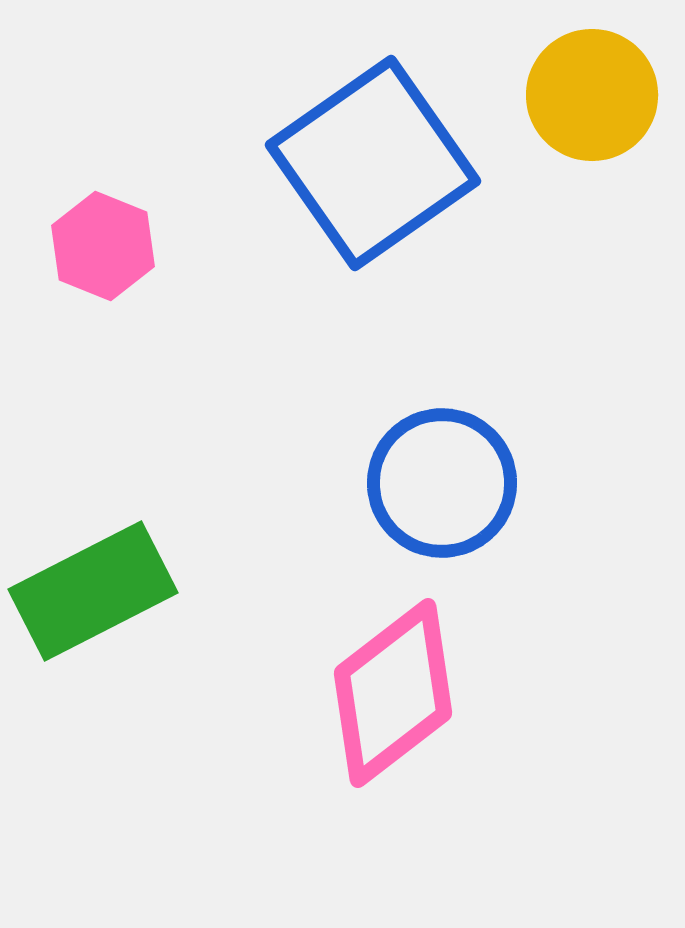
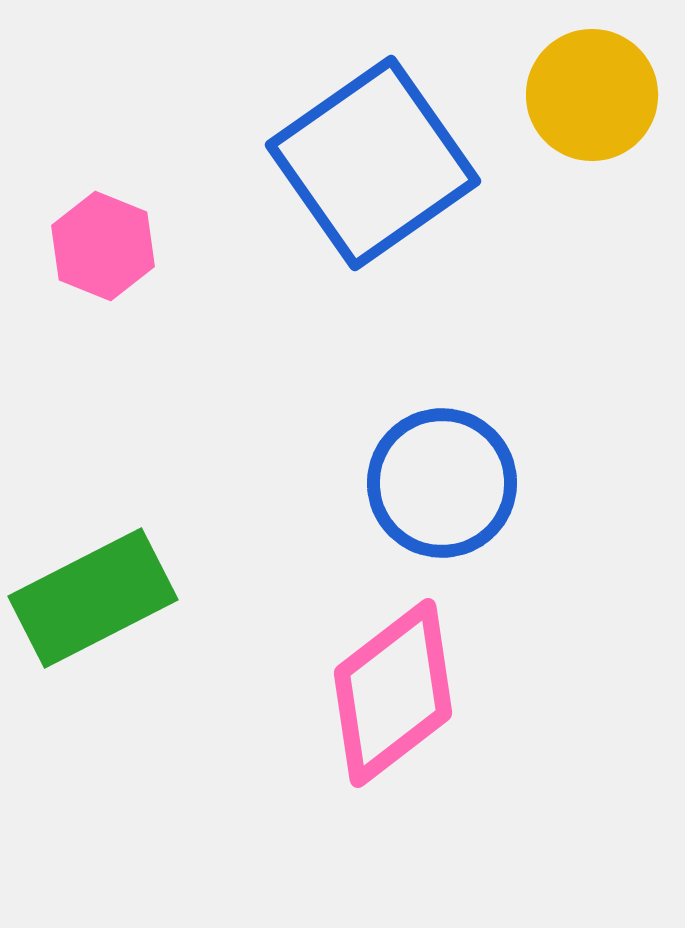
green rectangle: moved 7 px down
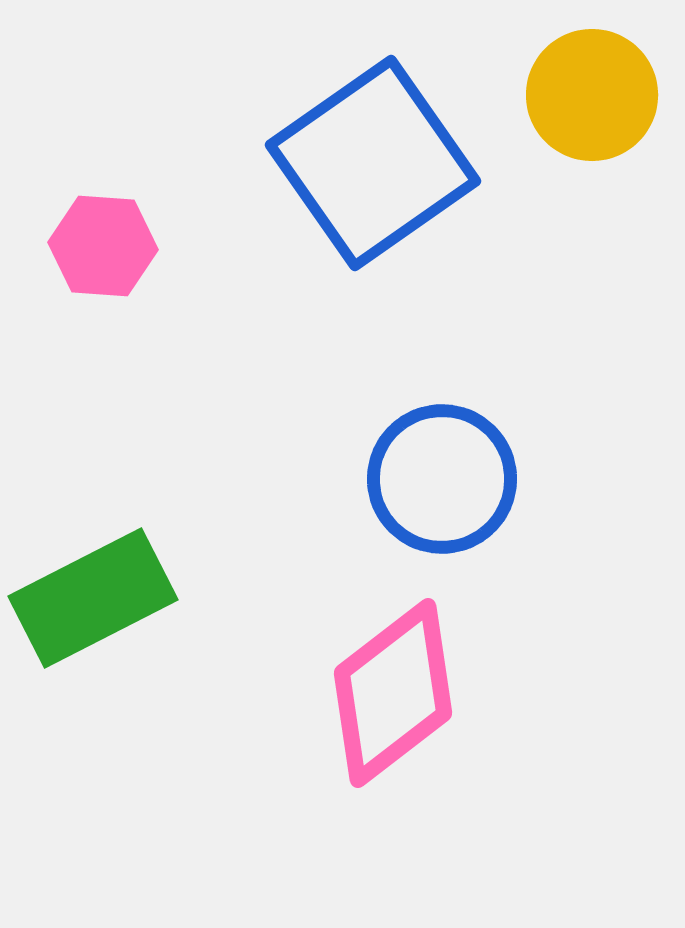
pink hexagon: rotated 18 degrees counterclockwise
blue circle: moved 4 px up
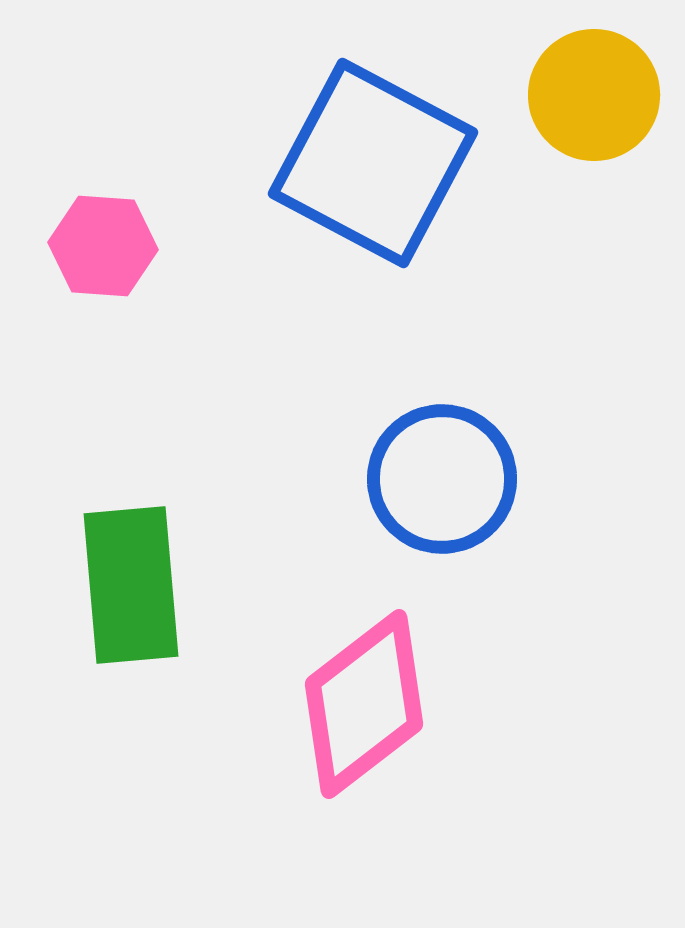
yellow circle: moved 2 px right
blue square: rotated 27 degrees counterclockwise
green rectangle: moved 38 px right, 13 px up; rotated 68 degrees counterclockwise
pink diamond: moved 29 px left, 11 px down
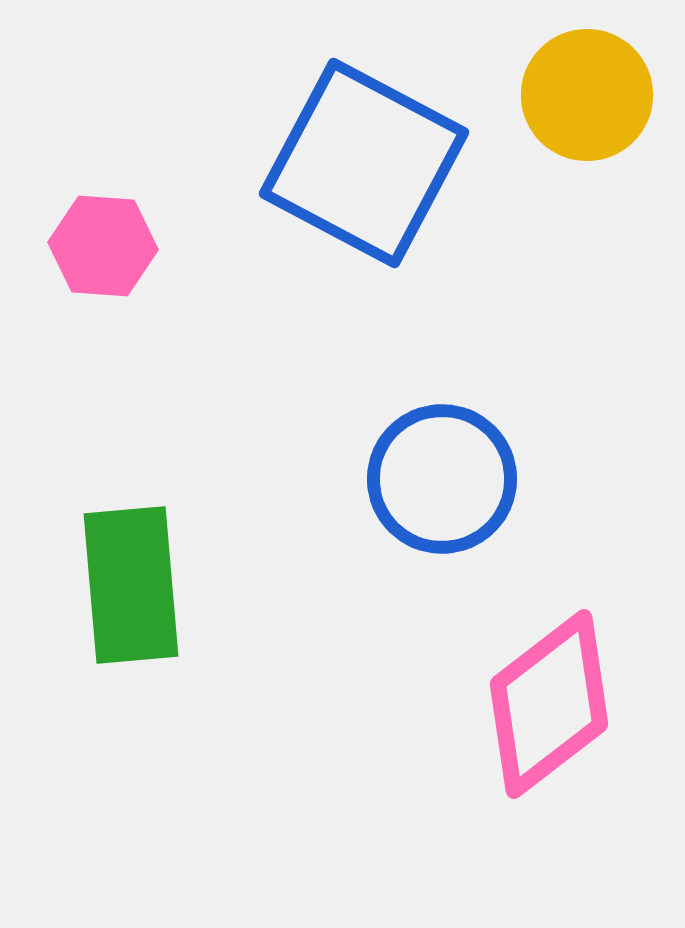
yellow circle: moved 7 px left
blue square: moved 9 px left
pink diamond: moved 185 px right
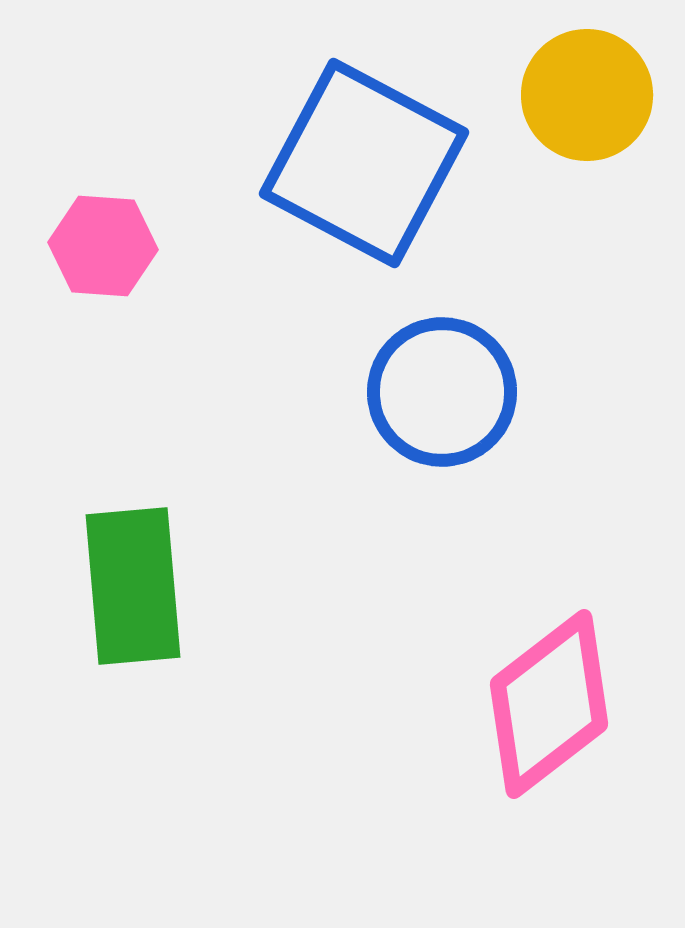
blue circle: moved 87 px up
green rectangle: moved 2 px right, 1 px down
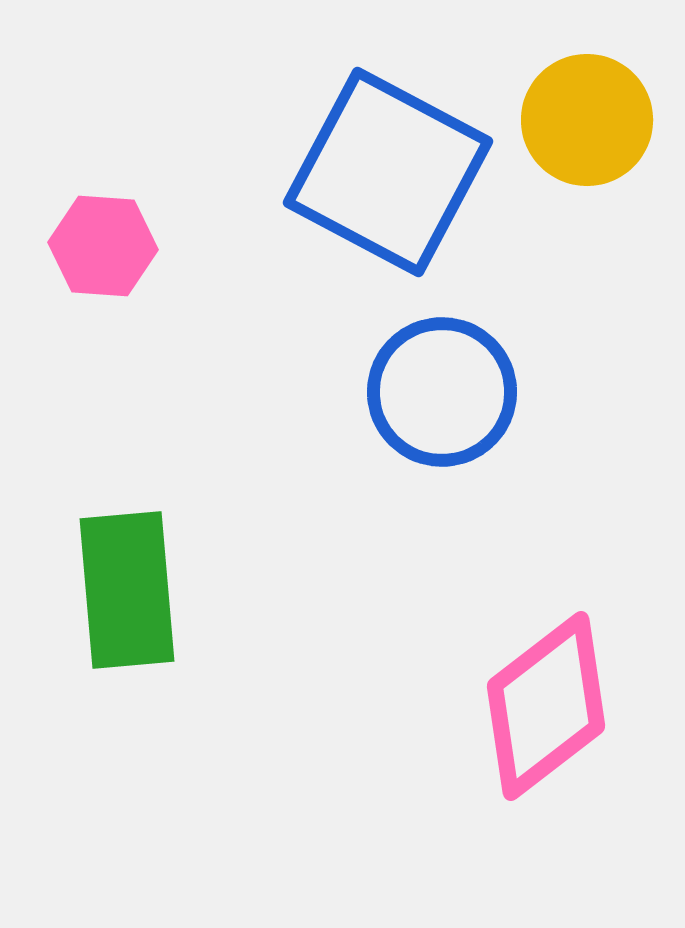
yellow circle: moved 25 px down
blue square: moved 24 px right, 9 px down
green rectangle: moved 6 px left, 4 px down
pink diamond: moved 3 px left, 2 px down
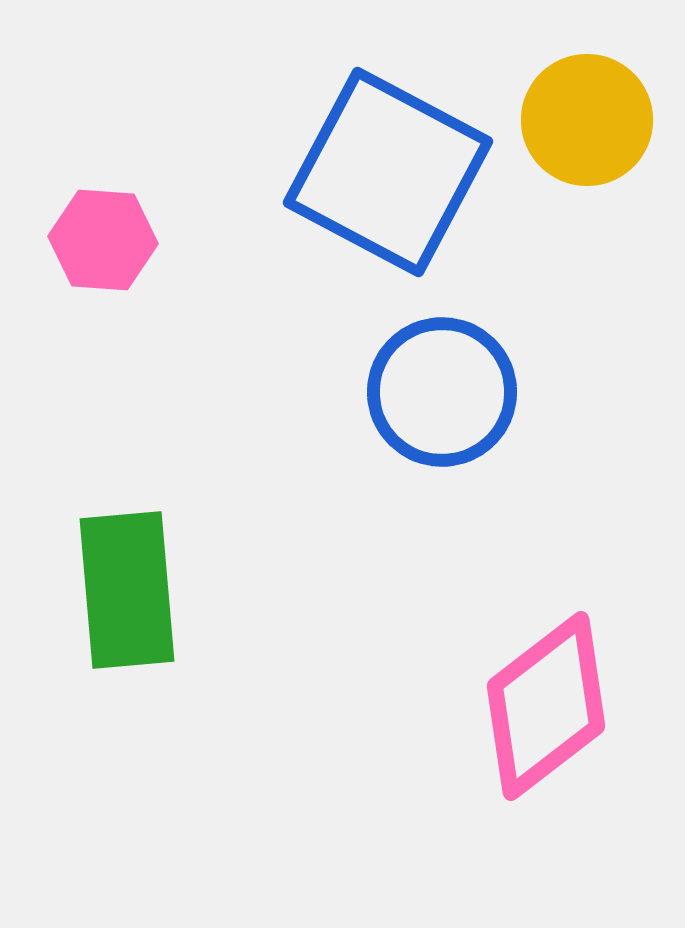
pink hexagon: moved 6 px up
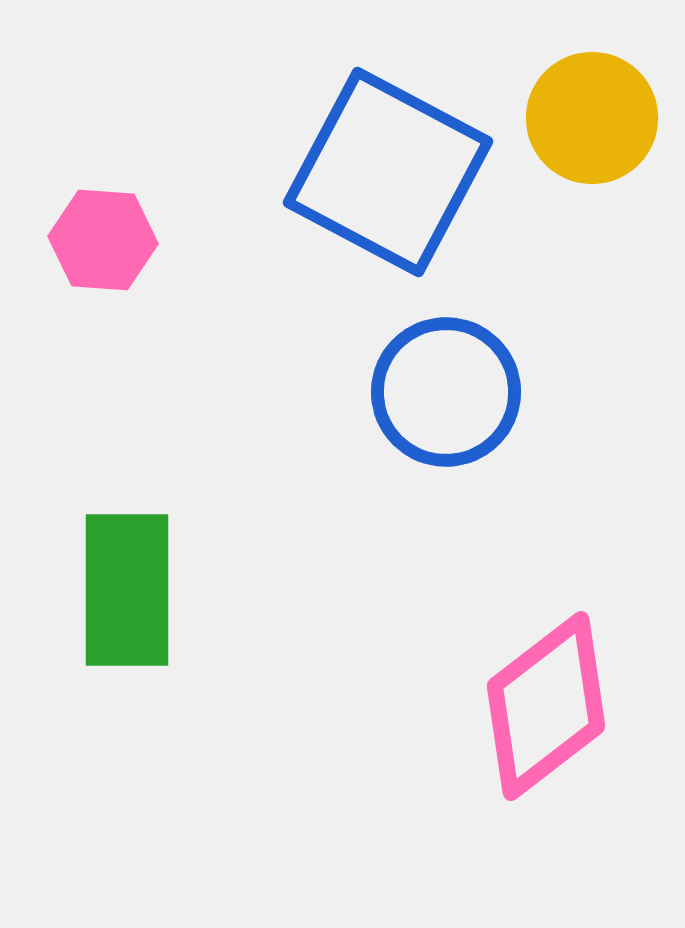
yellow circle: moved 5 px right, 2 px up
blue circle: moved 4 px right
green rectangle: rotated 5 degrees clockwise
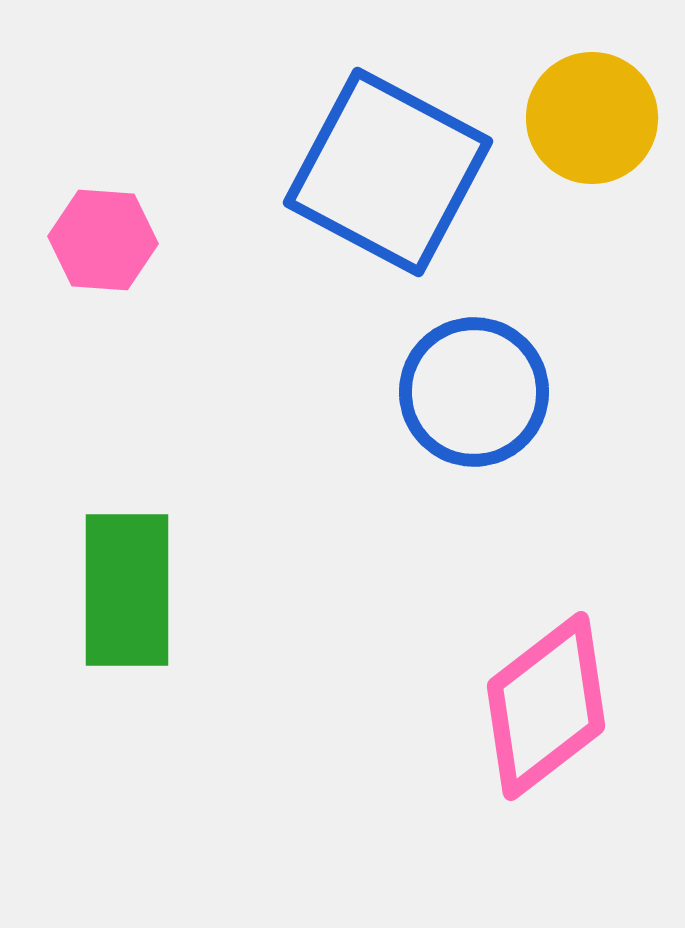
blue circle: moved 28 px right
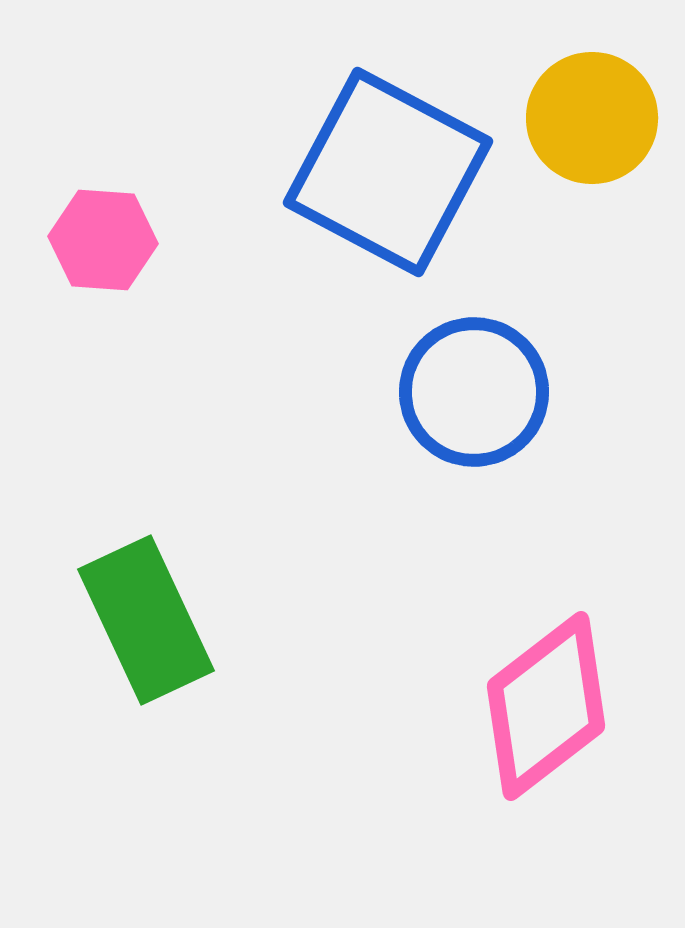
green rectangle: moved 19 px right, 30 px down; rotated 25 degrees counterclockwise
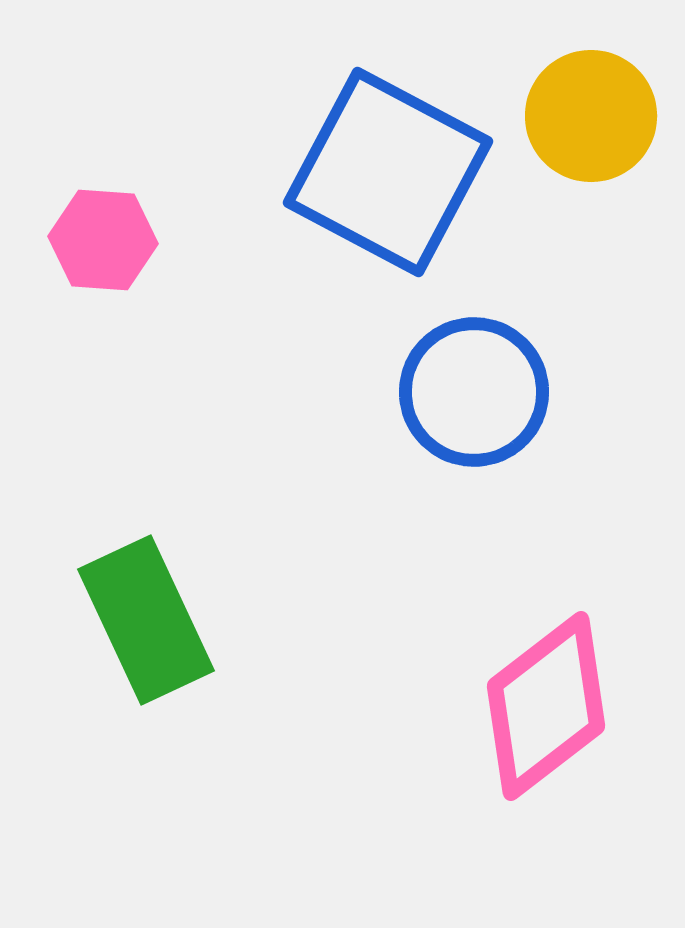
yellow circle: moved 1 px left, 2 px up
